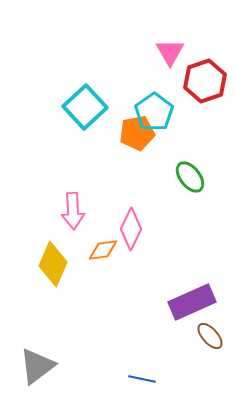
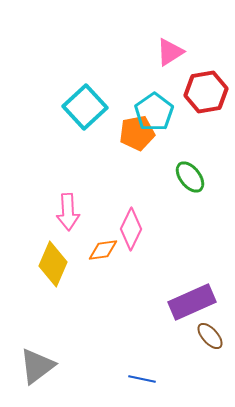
pink triangle: rotated 28 degrees clockwise
red hexagon: moved 1 px right, 11 px down; rotated 9 degrees clockwise
pink arrow: moved 5 px left, 1 px down
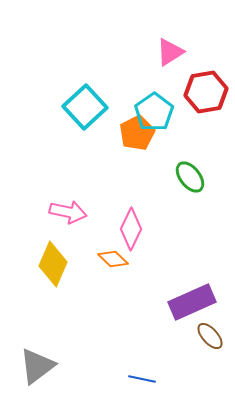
orange pentagon: rotated 16 degrees counterclockwise
pink arrow: rotated 75 degrees counterclockwise
orange diamond: moved 10 px right, 9 px down; rotated 52 degrees clockwise
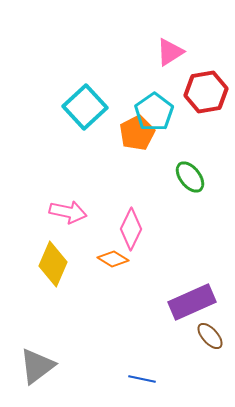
orange diamond: rotated 12 degrees counterclockwise
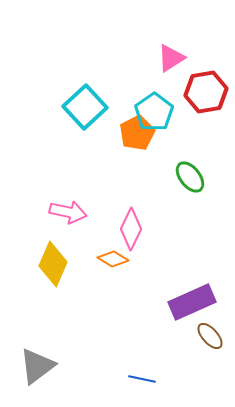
pink triangle: moved 1 px right, 6 px down
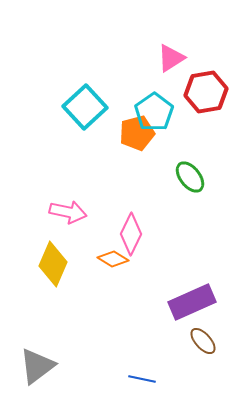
orange pentagon: rotated 12 degrees clockwise
pink diamond: moved 5 px down
brown ellipse: moved 7 px left, 5 px down
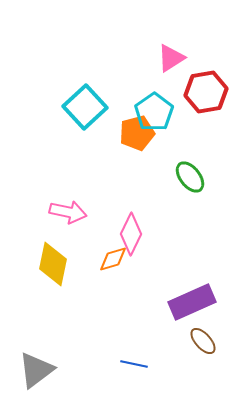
orange diamond: rotated 48 degrees counterclockwise
yellow diamond: rotated 12 degrees counterclockwise
gray triangle: moved 1 px left, 4 px down
blue line: moved 8 px left, 15 px up
